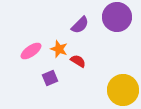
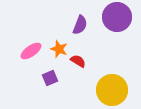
purple semicircle: rotated 24 degrees counterclockwise
yellow circle: moved 11 px left
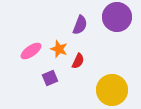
red semicircle: rotated 84 degrees clockwise
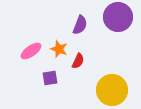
purple circle: moved 1 px right
purple square: rotated 14 degrees clockwise
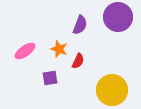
pink ellipse: moved 6 px left
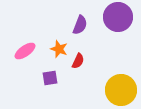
yellow circle: moved 9 px right
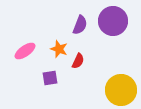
purple circle: moved 5 px left, 4 px down
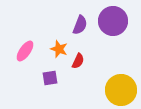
pink ellipse: rotated 20 degrees counterclockwise
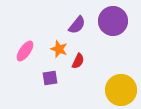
purple semicircle: moved 3 px left; rotated 18 degrees clockwise
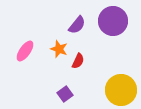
purple square: moved 15 px right, 16 px down; rotated 28 degrees counterclockwise
